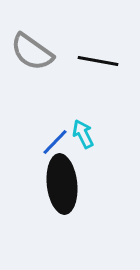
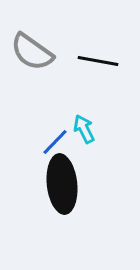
cyan arrow: moved 1 px right, 5 px up
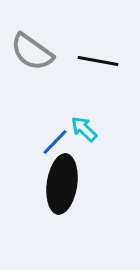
cyan arrow: rotated 20 degrees counterclockwise
black ellipse: rotated 14 degrees clockwise
